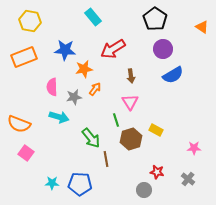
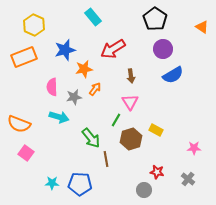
yellow hexagon: moved 4 px right, 4 px down; rotated 15 degrees clockwise
blue star: rotated 20 degrees counterclockwise
green line: rotated 48 degrees clockwise
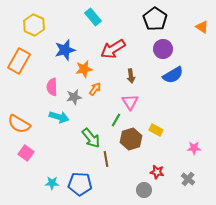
orange rectangle: moved 5 px left, 4 px down; rotated 40 degrees counterclockwise
orange semicircle: rotated 10 degrees clockwise
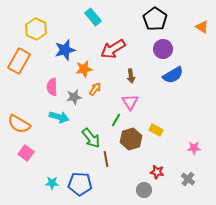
yellow hexagon: moved 2 px right, 4 px down
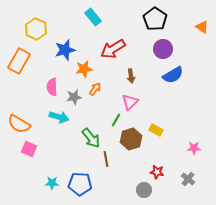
pink triangle: rotated 18 degrees clockwise
pink square: moved 3 px right, 4 px up; rotated 14 degrees counterclockwise
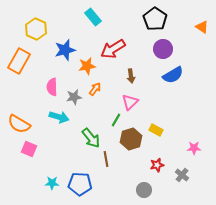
orange star: moved 3 px right, 3 px up
red star: moved 7 px up; rotated 24 degrees counterclockwise
gray cross: moved 6 px left, 4 px up
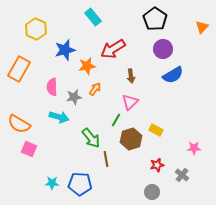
orange triangle: rotated 40 degrees clockwise
orange rectangle: moved 8 px down
gray circle: moved 8 px right, 2 px down
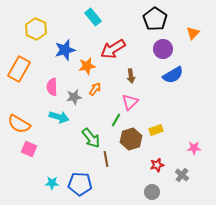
orange triangle: moved 9 px left, 6 px down
yellow rectangle: rotated 48 degrees counterclockwise
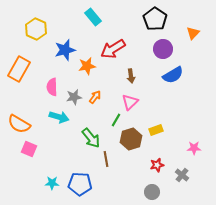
orange arrow: moved 8 px down
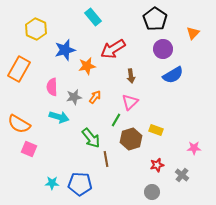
yellow rectangle: rotated 40 degrees clockwise
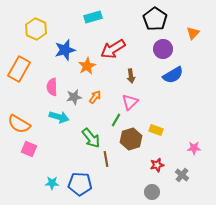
cyan rectangle: rotated 66 degrees counterclockwise
orange star: rotated 18 degrees counterclockwise
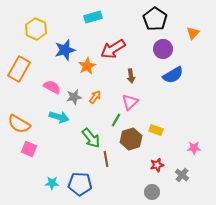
pink semicircle: rotated 120 degrees clockwise
